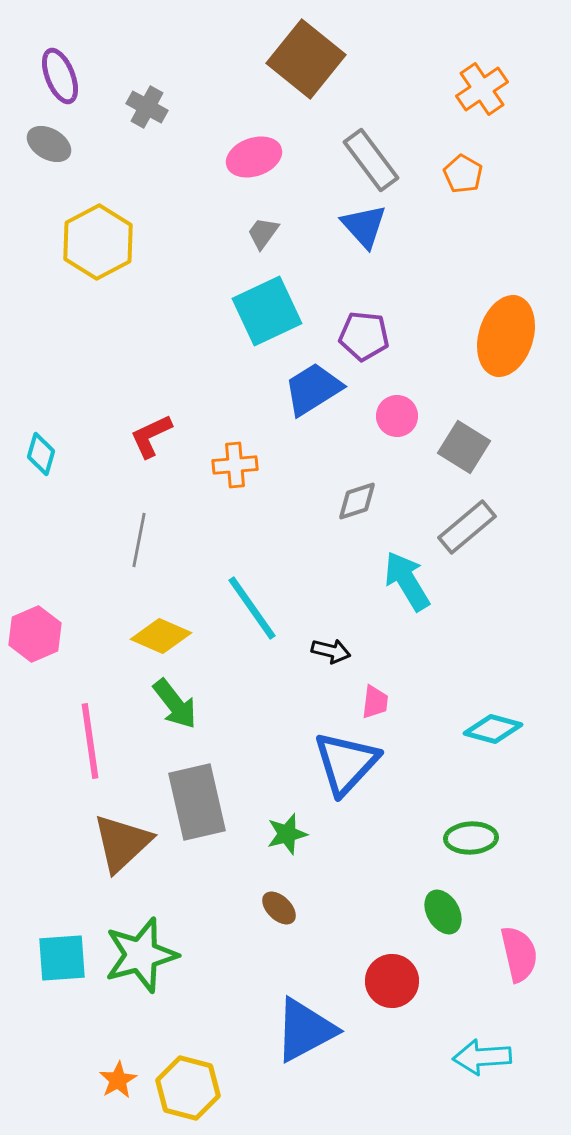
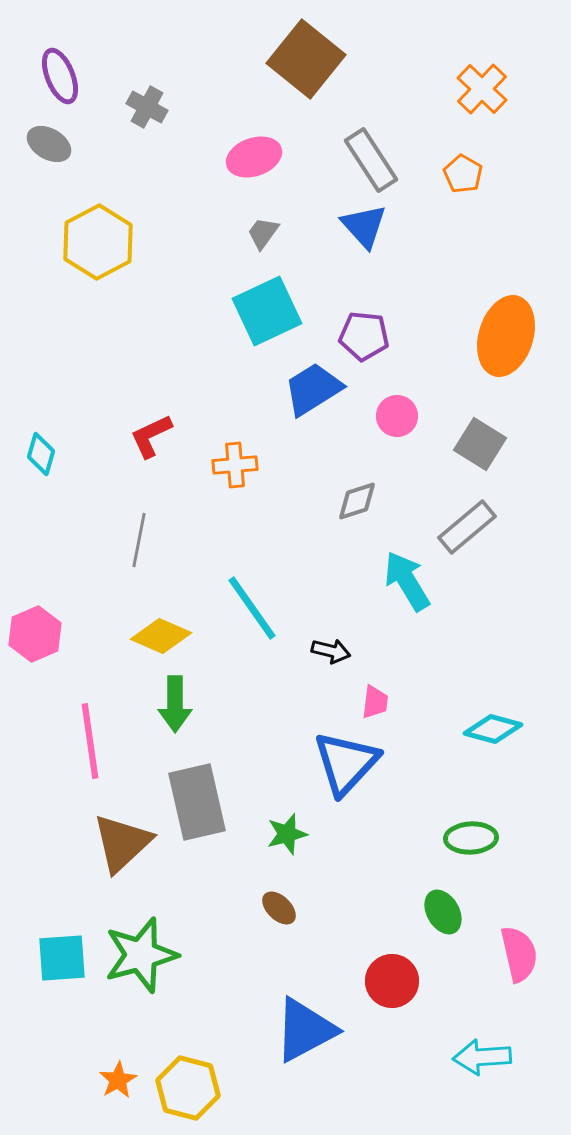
orange cross at (482, 89): rotated 12 degrees counterclockwise
gray rectangle at (371, 160): rotated 4 degrees clockwise
gray square at (464, 447): moved 16 px right, 3 px up
green arrow at (175, 704): rotated 38 degrees clockwise
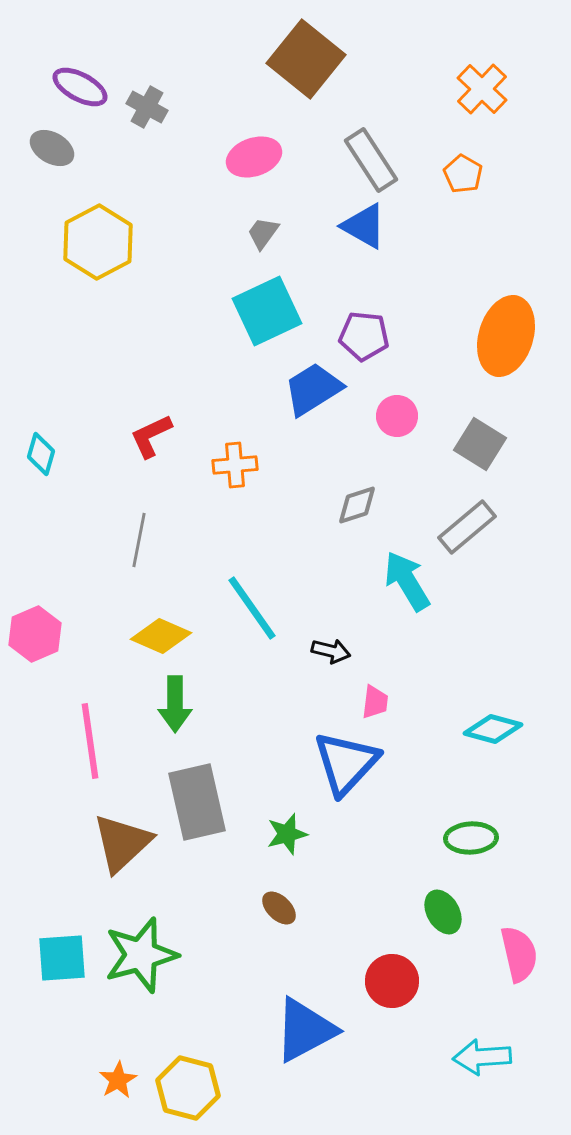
purple ellipse at (60, 76): moved 20 px right, 11 px down; rotated 40 degrees counterclockwise
gray ellipse at (49, 144): moved 3 px right, 4 px down
blue triangle at (364, 226): rotated 18 degrees counterclockwise
gray diamond at (357, 501): moved 4 px down
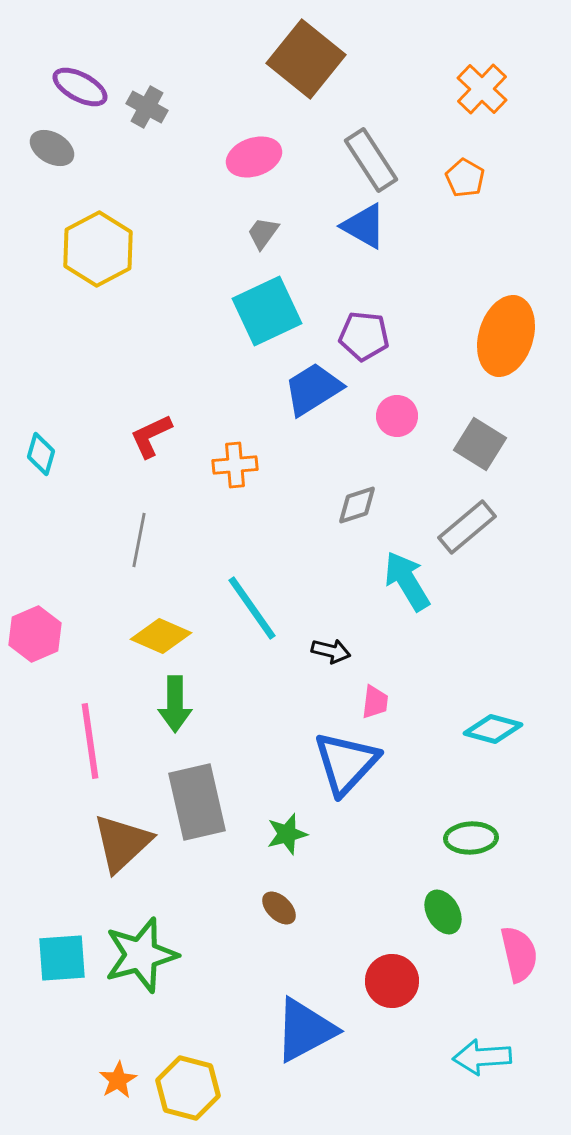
orange pentagon at (463, 174): moved 2 px right, 4 px down
yellow hexagon at (98, 242): moved 7 px down
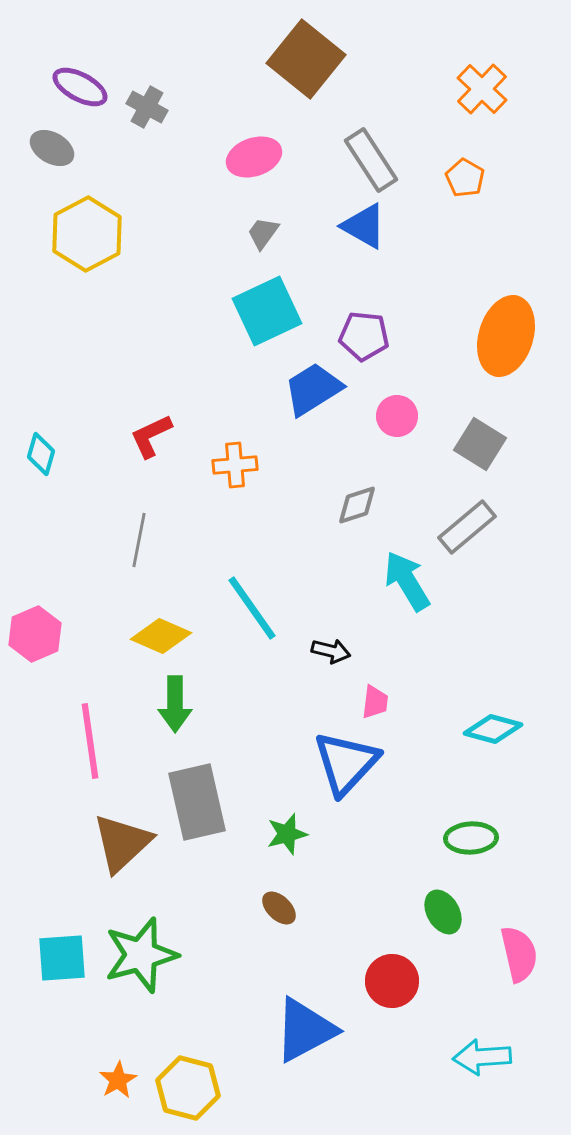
yellow hexagon at (98, 249): moved 11 px left, 15 px up
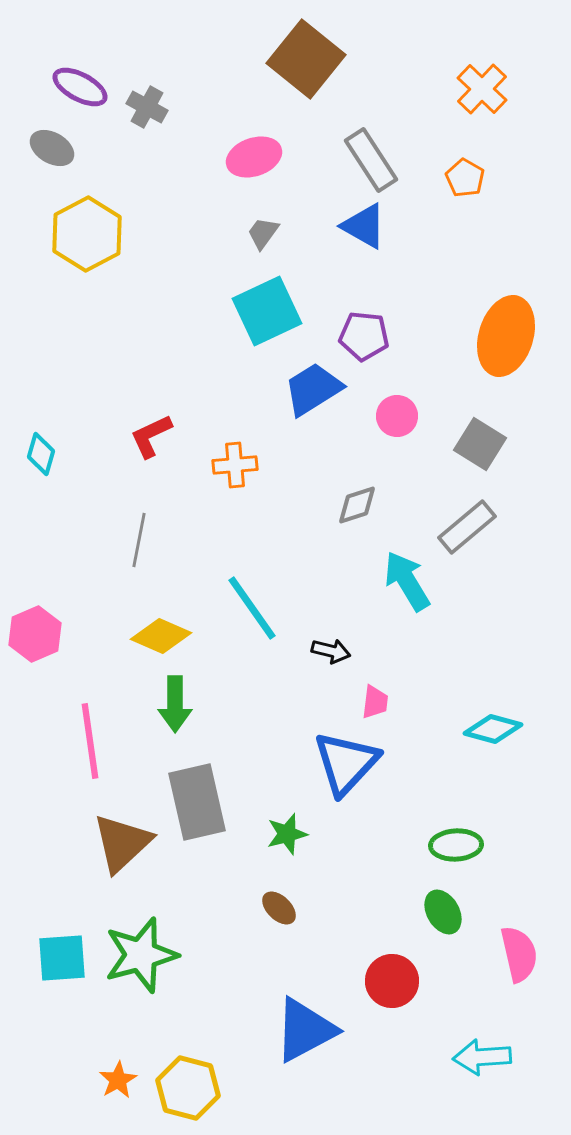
green ellipse at (471, 838): moved 15 px left, 7 px down
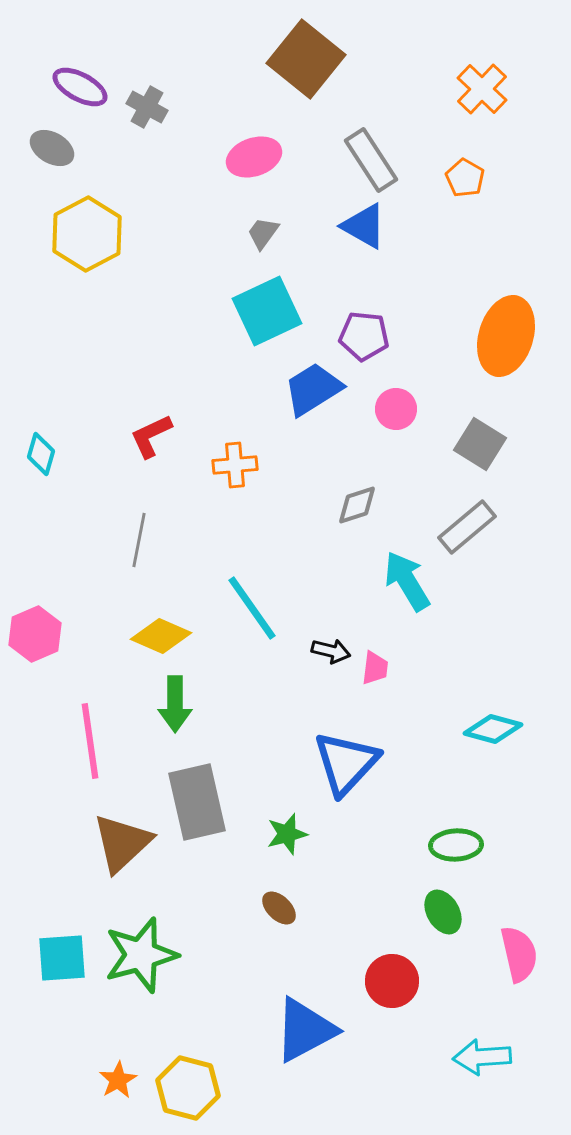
pink circle at (397, 416): moved 1 px left, 7 px up
pink trapezoid at (375, 702): moved 34 px up
